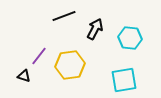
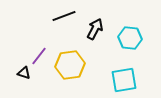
black triangle: moved 3 px up
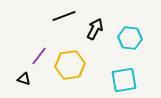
black triangle: moved 6 px down
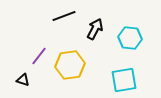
black triangle: moved 1 px left, 1 px down
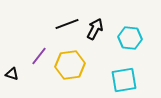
black line: moved 3 px right, 8 px down
black triangle: moved 11 px left, 6 px up
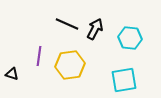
black line: rotated 45 degrees clockwise
purple line: rotated 30 degrees counterclockwise
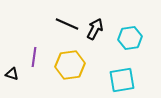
cyan hexagon: rotated 15 degrees counterclockwise
purple line: moved 5 px left, 1 px down
cyan square: moved 2 px left
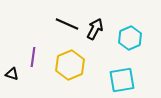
cyan hexagon: rotated 15 degrees counterclockwise
purple line: moved 1 px left
yellow hexagon: rotated 16 degrees counterclockwise
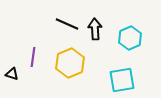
black arrow: rotated 30 degrees counterclockwise
yellow hexagon: moved 2 px up
